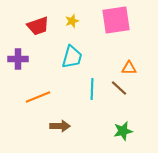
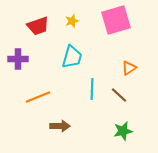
pink square: rotated 8 degrees counterclockwise
orange triangle: rotated 35 degrees counterclockwise
brown line: moved 7 px down
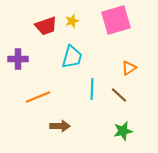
red trapezoid: moved 8 px right
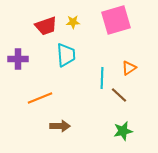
yellow star: moved 1 px right, 1 px down; rotated 16 degrees clockwise
cyan trapezoid: moved 6 px left, 2 px up; rotated 20 degrees counterclockwise
cyan line: moved 10 px right, 11 px up
orange line: moved 2 px right, 1 px down
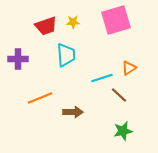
cyan line: rotated 70 degrees clockwise
brown arrow: moved 13 px right, 14 px up
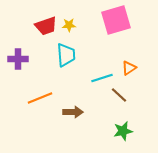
yellow star: moved 4 px left, 3 px down
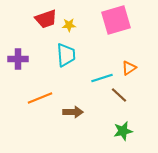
red trapezoid: moved 7 px up
